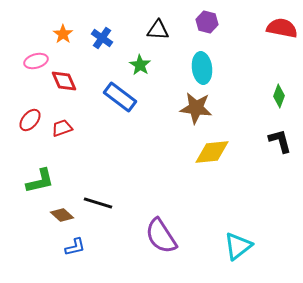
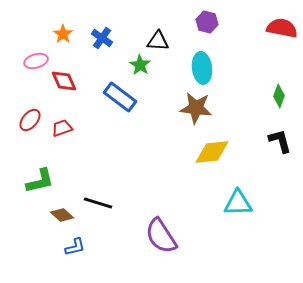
black triangle: moved 11 px down
cyan triangle: moved 43 px up; rotated 36 degrees clockwise
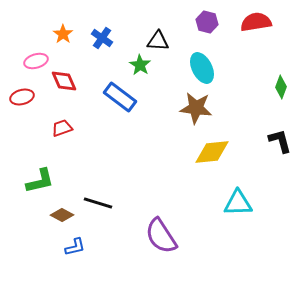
red semicircle: moved 26 px left, 6 px up; rotated 20 degrees counterclockwise
cyan ellipse: rotated 20 degrees counterclockwise
green diamond: moved 2 px right, 9 px up
red ellipse: moved 8 px left, 23 px up; rotated 35 degrees clockwise
brown diamond: rotated 15 degrees counterclockwise
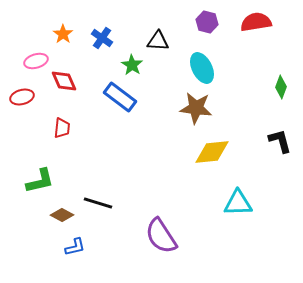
green star: moved 8 px left
red trapezoid: rotated 115 degrees clockwise
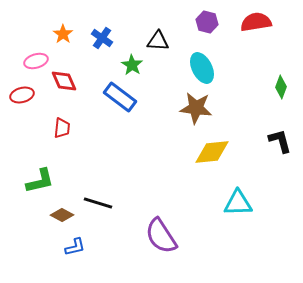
red ellipse: moved 2 px up
